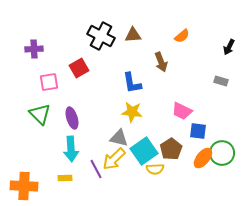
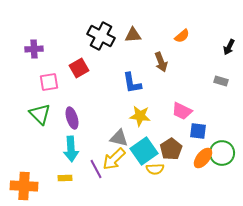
yellow star: moved 8 px right, 4 px down
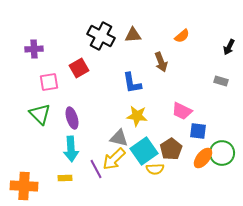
yellow star: moved 3 px left
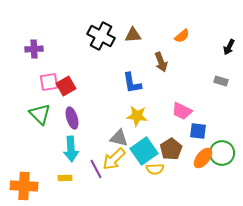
red square: moved 13 px left, 18 px down
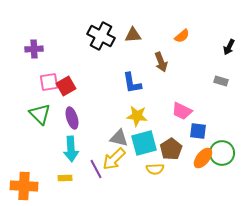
cyan square: moved 8 px up; rotated 20 degrees clockwise
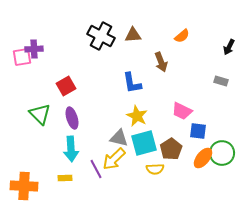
pink square: moved 27 px left, 25 px up
yellow star: rotated 20 degrees clockwise
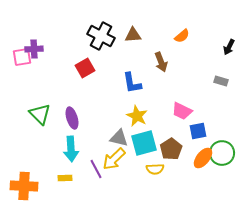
red square: moved 19 px right, 18 px up
blue square: rotated 18 degrees counterclockwise
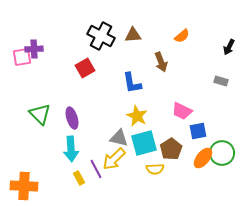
yellow rectangle: moved 14 px right; rotated 64 degrees clockwise
